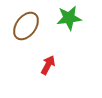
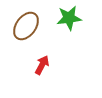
red arrow: moved 6 px left
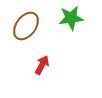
green star: moved 2 px right
